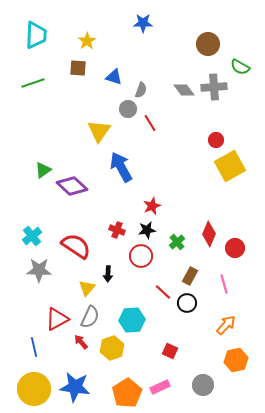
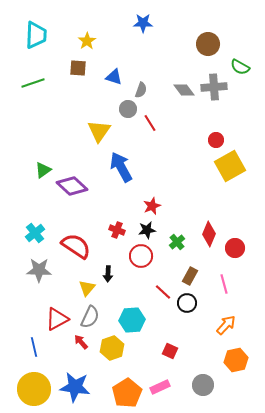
cyan cross at (32, 236): moved 3 px right, 3 px up
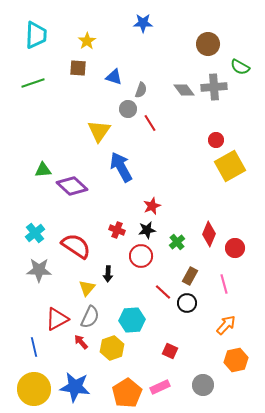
green triangle at (43, 170): rotated 30 degrees clockwise
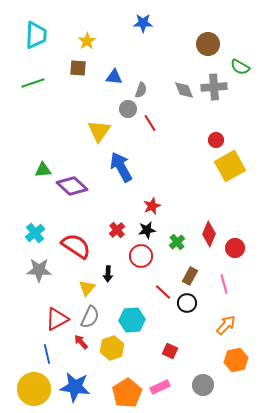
blue triangle at (114, 77): rotated 12 degrees counterclockwise
gray diamond at (184, 90): rotated 15 degrees clockwise
red cross at (117, 230): rotated 28 degrees clockwise
blue line at (34, 347): moved 13 px right, 7 px down
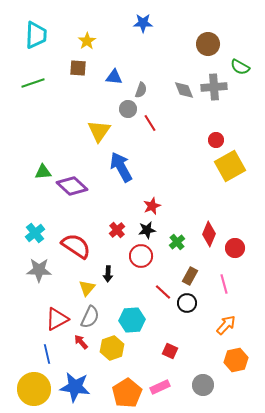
green triangle at (43, 170): moved 2 px down
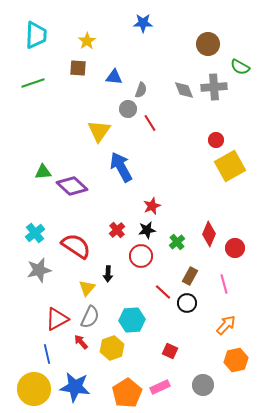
gray star at (39, 270): rotated 15 degrees counterclockwise
